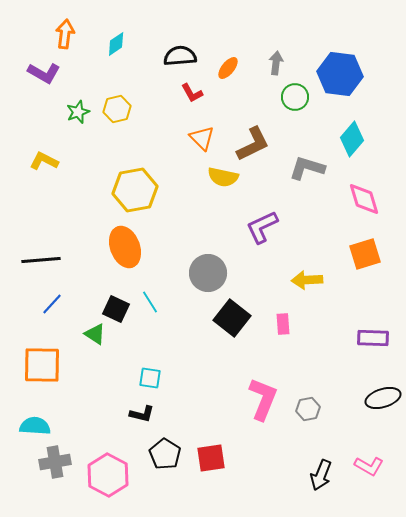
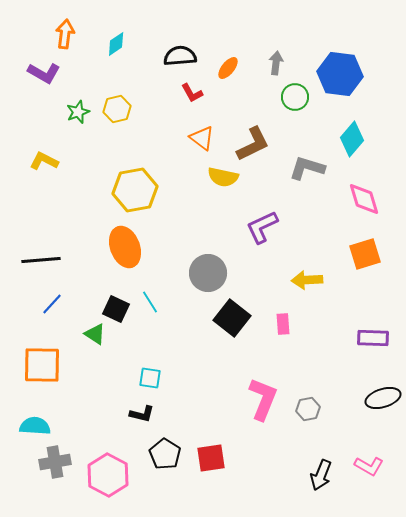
orange triangle at (202, 138): rotated 8 degrees counterclockwise
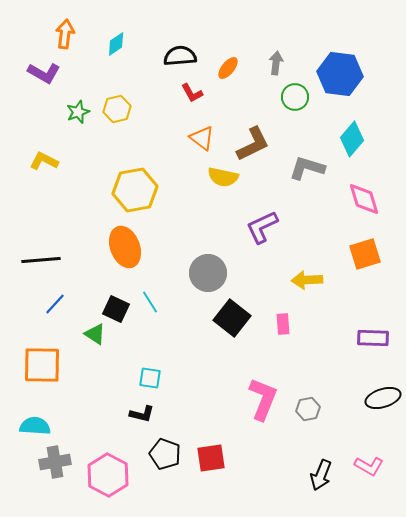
blue line at (52, 304): moved 3 px right
black pentagon at (165, 454): rotated 12 degrees counterclockwise
